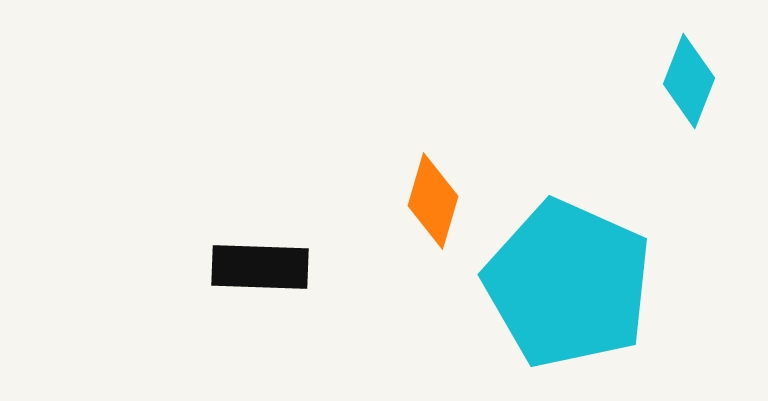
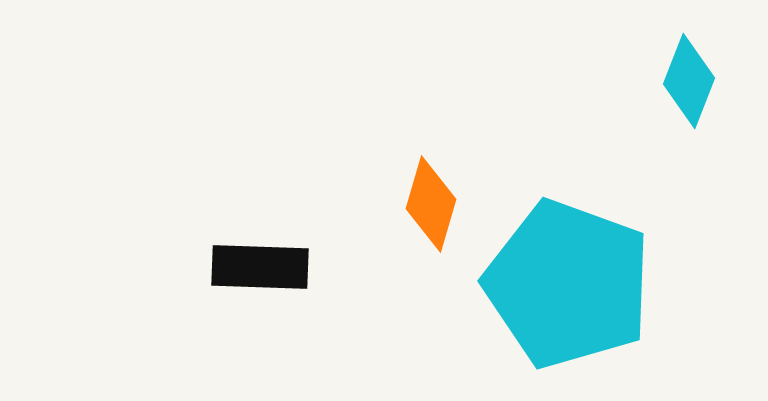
orange diamond: moved 2 px left, 3 px down
cyan pentagon: rotated 4 degrees counterclockwise
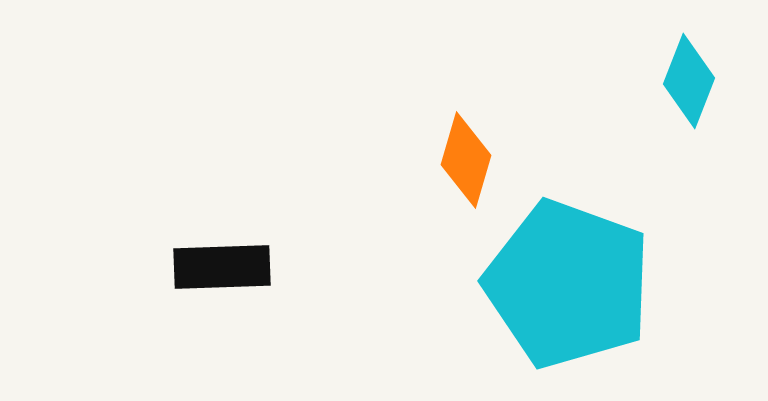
orange diamond: moved 35 px right, 44 px up
black rectangle: moved 38 px left; rotated 4 degrees counterclockwise
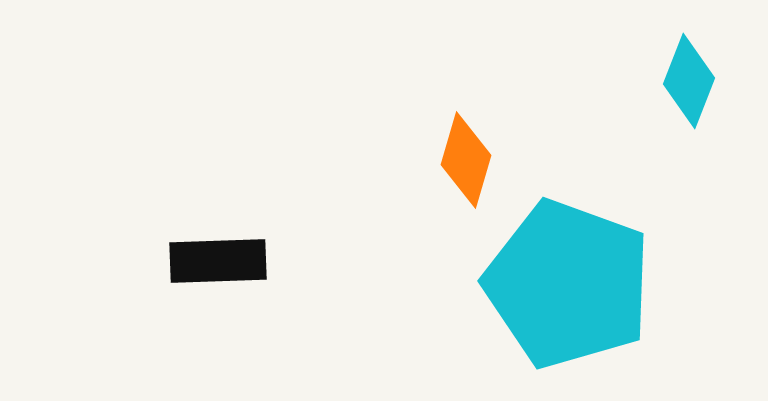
black rectangle: moved 4 px left, 6 px up
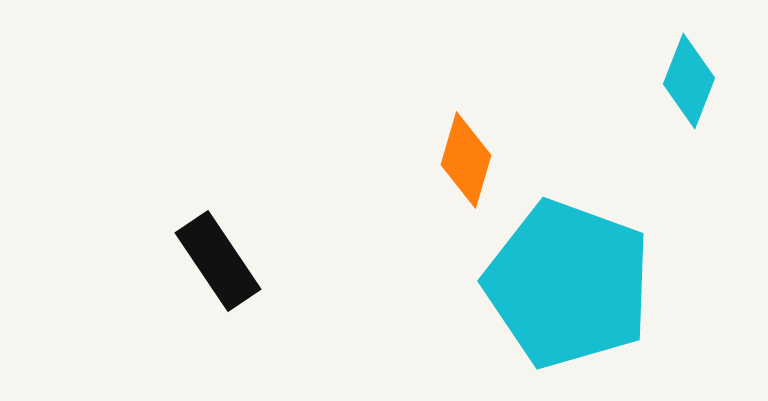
black rectangle: rotated 58 degrees clockwise
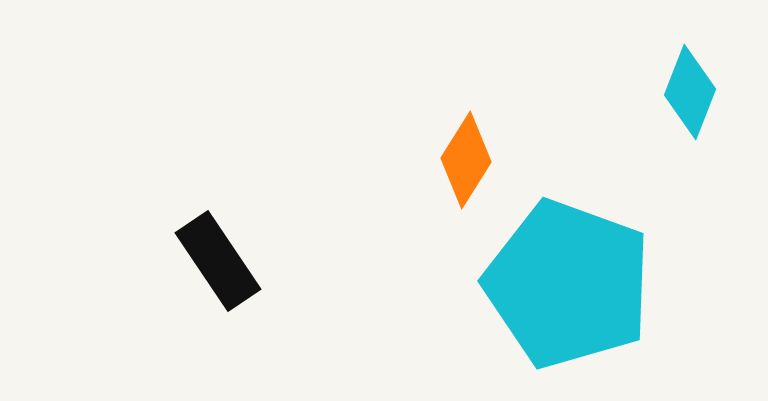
cyan diamond: moved 1 px right, 11 px down
orange diamond: rotated 16 degrees clockwise
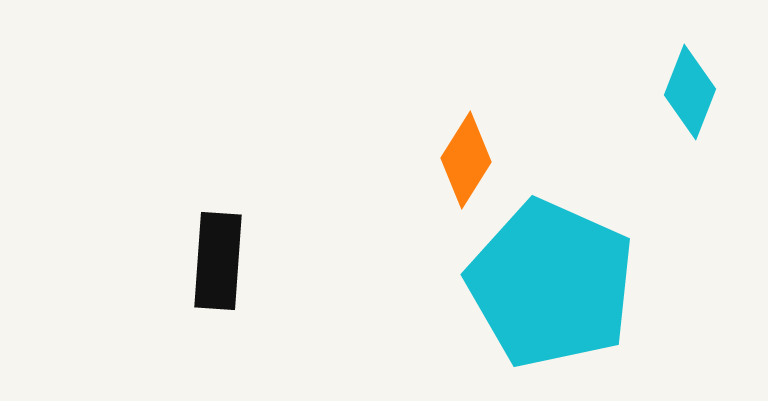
black rectangle: rotated 38 degrees clockwise
cyan pentagon: moved 17 px left; rotated 4 degrees clockwise
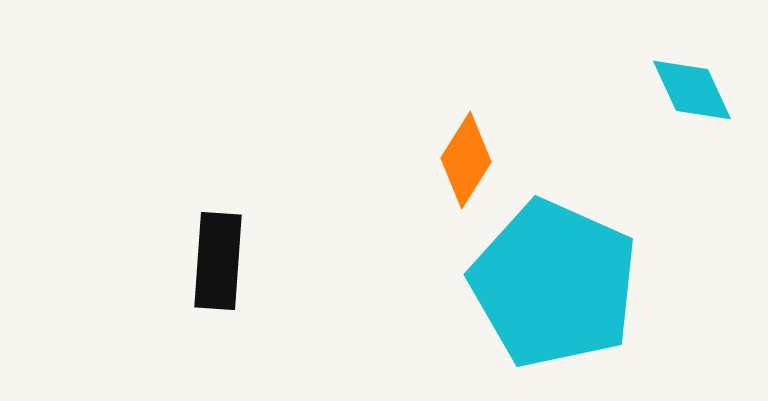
cyan diamond: moved 2 px right, 2 px up; rotated 46 degrees counterclockwise
cyan pentagon: moved 3 px right
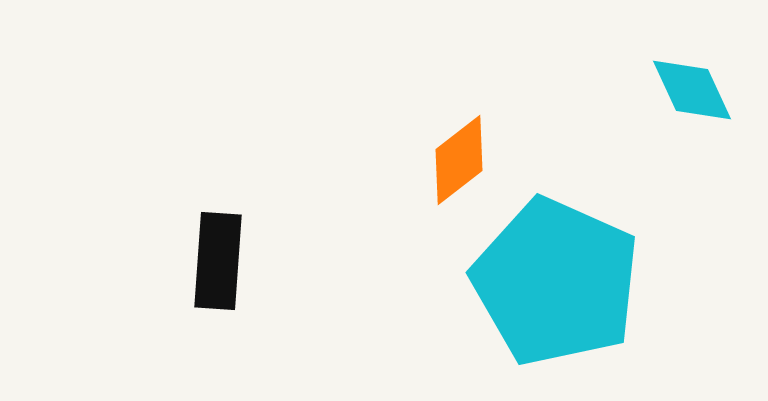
orange diamond: moved 7 px left; rotated 20 degrees clockwise
cyan pentagon: moved 2 px right, 2 px up
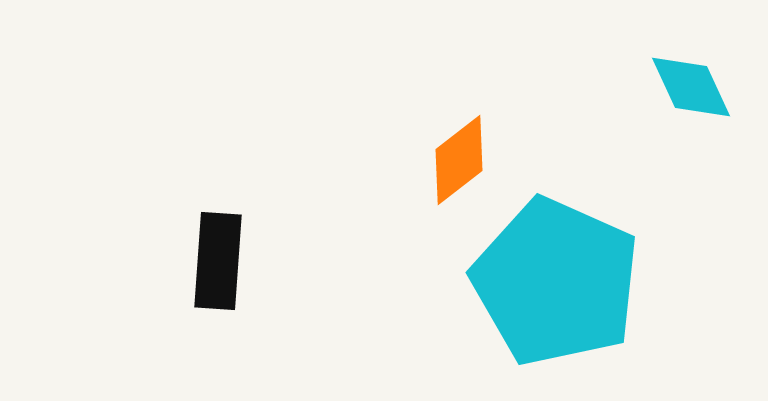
cyan diamond: moved 1 px left, 3 px up
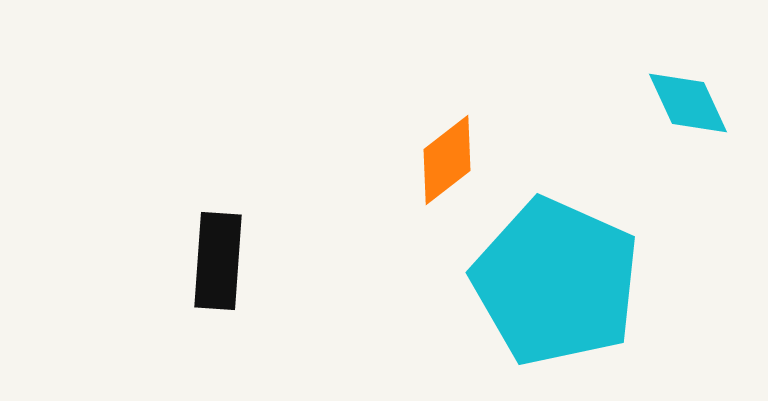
cyan diamond: moved 3 px left, 16 px down
orange diamond: moved 12 px left
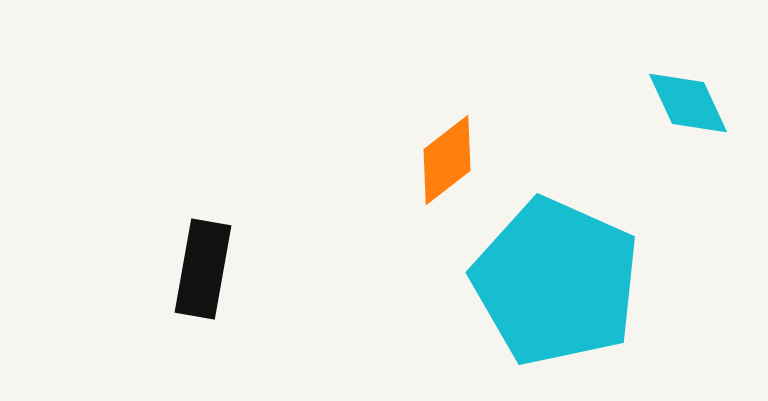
black rectangle: moved 15 px left, 8 px down; rotated 6 degrees clockwise
